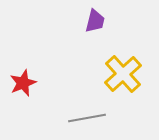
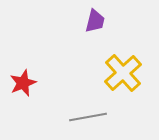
yellow cross: moved 1 px up
gray line: moved 1 px right, 1 px up
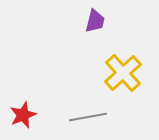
red star: moved 32 px down
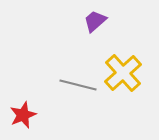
purple trapezoid: rotated 145 degrees counterclockwise
gray line: moved 10 px left, 32 px up; rotated 24 degrees clockwise
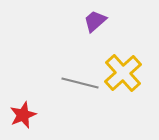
gray line: moved 2 px right, 2 px up
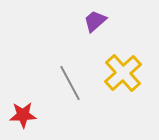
gray line: moved 10 px left; rotated 48 degrees clockwise
red star: rotated 20 degrees clockwise
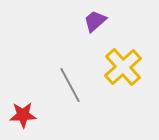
yellow cross: moved 6 px up
gray line: moved 2 px down
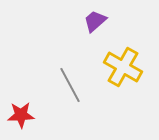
yellow cross: rotated 18 degrees counterclockwise
red star: moved 2 px left
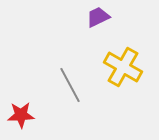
purple trapezoid: moved 3 px right, 4 px up; rotated 15 degrees clockwise
